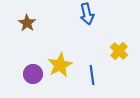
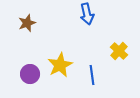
brown star: rotated 18 degrees clockwise
purple circle: moved 3 px left
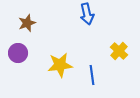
yellow star: rotated 20 degrees clockwise
purple circle: moved 12 px left, 21 px up
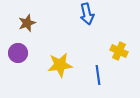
yellow cross: rotated 18 degrees counterclockwise
blue line: moved 6 px right
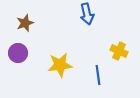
brown star: moved 2 px left
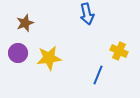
yellow star: moved 11 px left, 7 px up
blue line: rotated 30 degrees clockwise
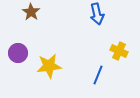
blue arrow: moved 10 px right
brown star: moved 6 px right, 11 px up; rotated 18 degrees counterclockwise
yellow star: moved 8 px down
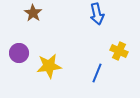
brown star: moved 2 px right, 1 px down
purple circle: moved 1 px right
blue line: moved 1 px left, 2 px up
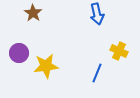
yellow star: moved 3 px left
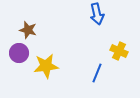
brown star: moved 5 px left, 17 px down; rotated 18 degrees counterclockwise
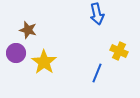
purple circle: moved 3 px left
yellow star: moved 2 px left, 4 px up; rotated 30 degrees counterclockwise
